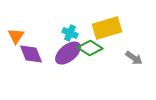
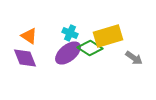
yellow rectangle: moved 1 px right, 8 px down
orange triangle: moved 13 px right; rotated 30 degrees counterclockwise
purple diamond: moved 6 px left, 4 px down
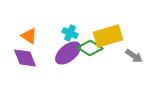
gray arrow: moved 2 px up
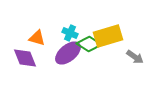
orange triangle: moved 8 px right, 2 px down; rotated 18 degrees counterclockwise
green diamond: moved 1 px left, 4 px up
gray arrow: moved 1 px right, 1 px down
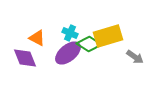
orange triangle: rotated 12 degrees clockwise
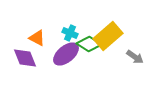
yellow rectangle: rotated 24 degrees counterclockwise
purple ellipse: moved 2 px left, 1 px down
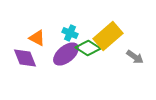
green diamond: moved 1 px left, 4 px down
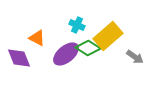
cyan cross: moved 7 px right, 8 px up
purple diamond: moved 6 px left
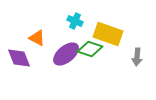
cyan cross: moved 2 px left, 4 px up
yellow rectangle: moved 2 px up; rotated 60 degrees clockwise
green diamond: moved 2 px right, 1 px down; rotated 15 degrees counterclockwise
gray arrow: moved 2 px right; rotated 60 degrees clockwise
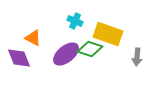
orange triangle: moved 4 px left
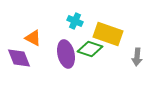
purple ellipse: rotated 64 degrees counterclockwise
